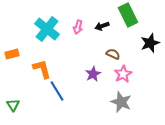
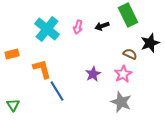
brown semicircle: moved 17 px right
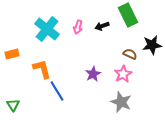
black star: moved 2 px right, 2 px down; rotated 12 degrees clockwise
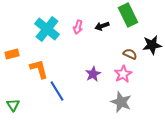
orange L-shape: moved 3 px left
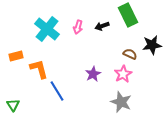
orange rectangle: moved 4 px right, 2 px down
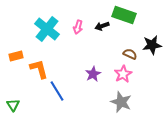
green rectangle: moved 4 px left; rotated 45 degrees counterclockwise
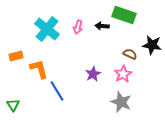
black arrow: rotated 24 degrees clockwise
black star: rotated 18 degrees clockwise
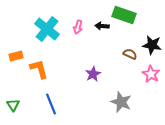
pink star: moved 28 px right; rotated 12 degrees counterclockwise
blue line: moved 6 px left, 13 px down; rotated 10 degrees clockwise
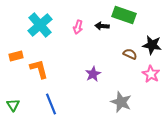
cyan cross: moved 7 px left, 4 px up; rotated 10 degrees clockwise
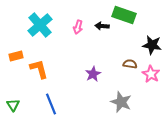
brown semicircle: moved 10 px down; rotated 16 degrees counterclockwise
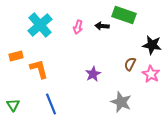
brown semicircle: rotated 72 degrees counterclockwise
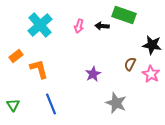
pink arrow: moved 1 px right, 1 px up
orange rectangle: rotated 24 degrees counterclockwise
gray star: moved 5 px left, 1 px down
